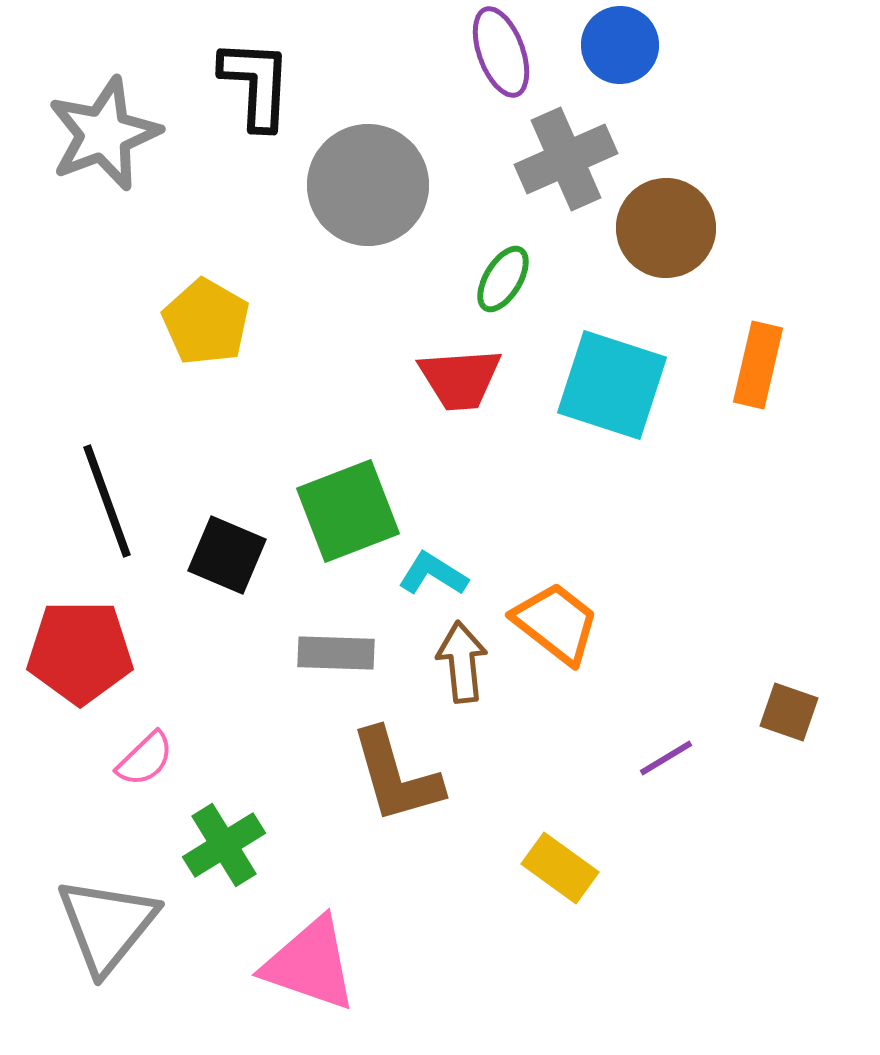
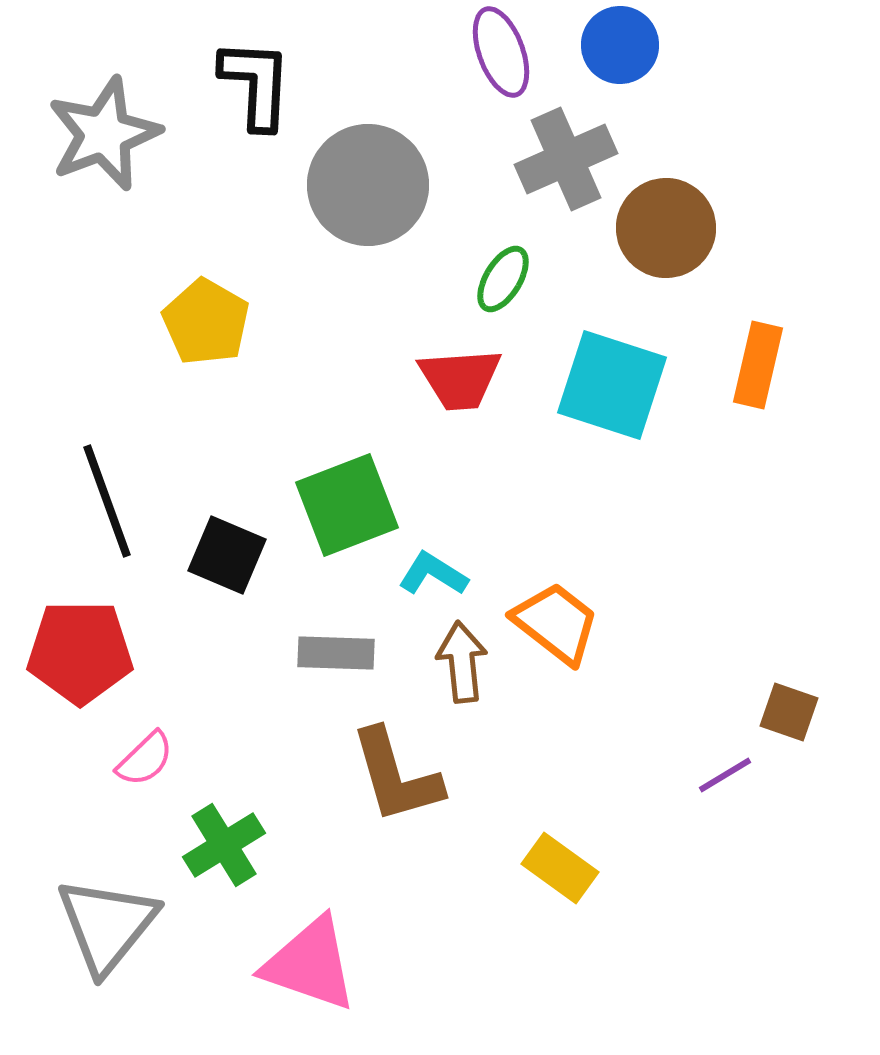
green square: moved 1 px left, 6 px up
purple line: moved 59 px right, 17 px down
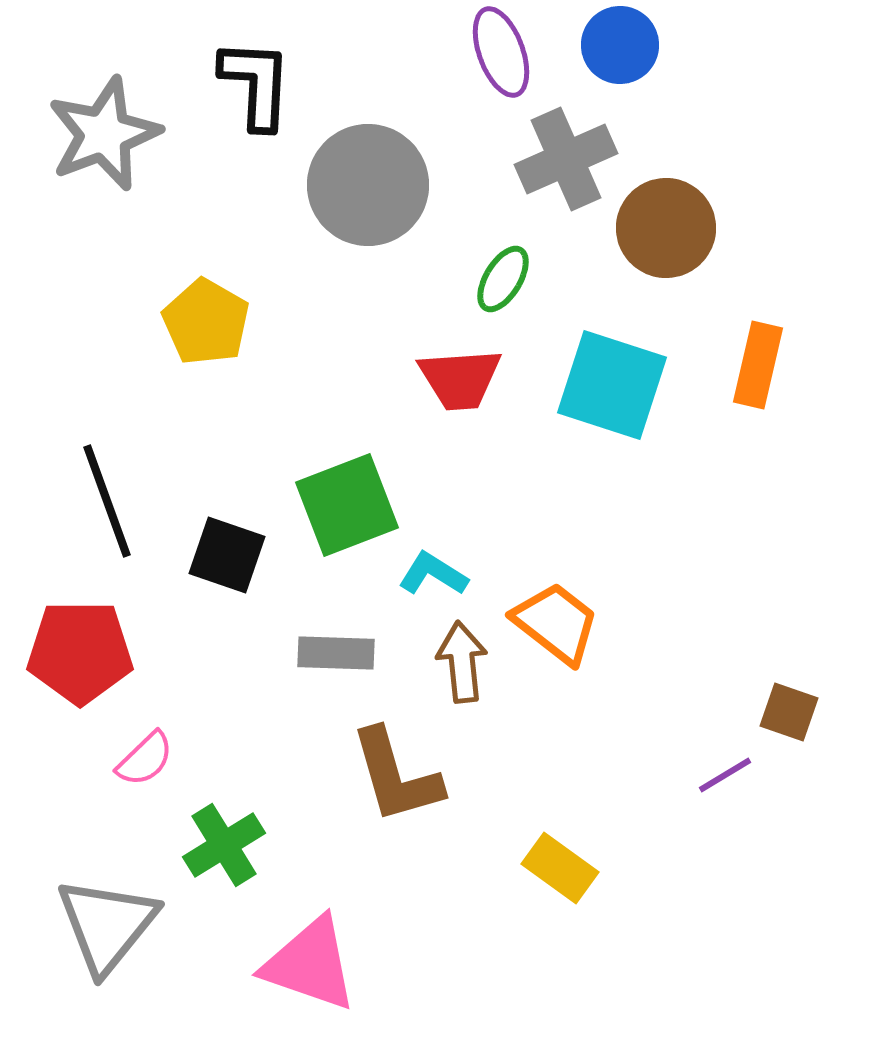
black square: rotated 4 degrees counterclockwise
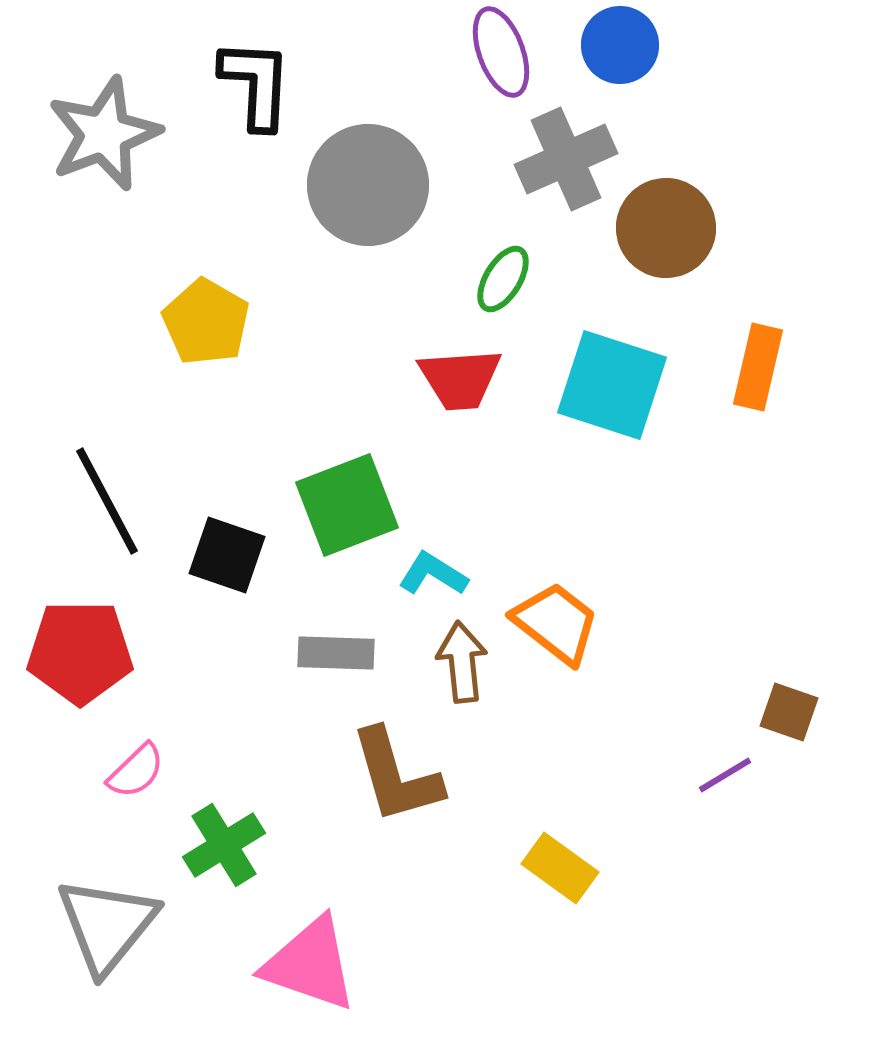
orange rectangle: moved 2 px down
black line: rotated 8 degrees counterclockwise
pink semicircle: moved 9 px left, 12 px down
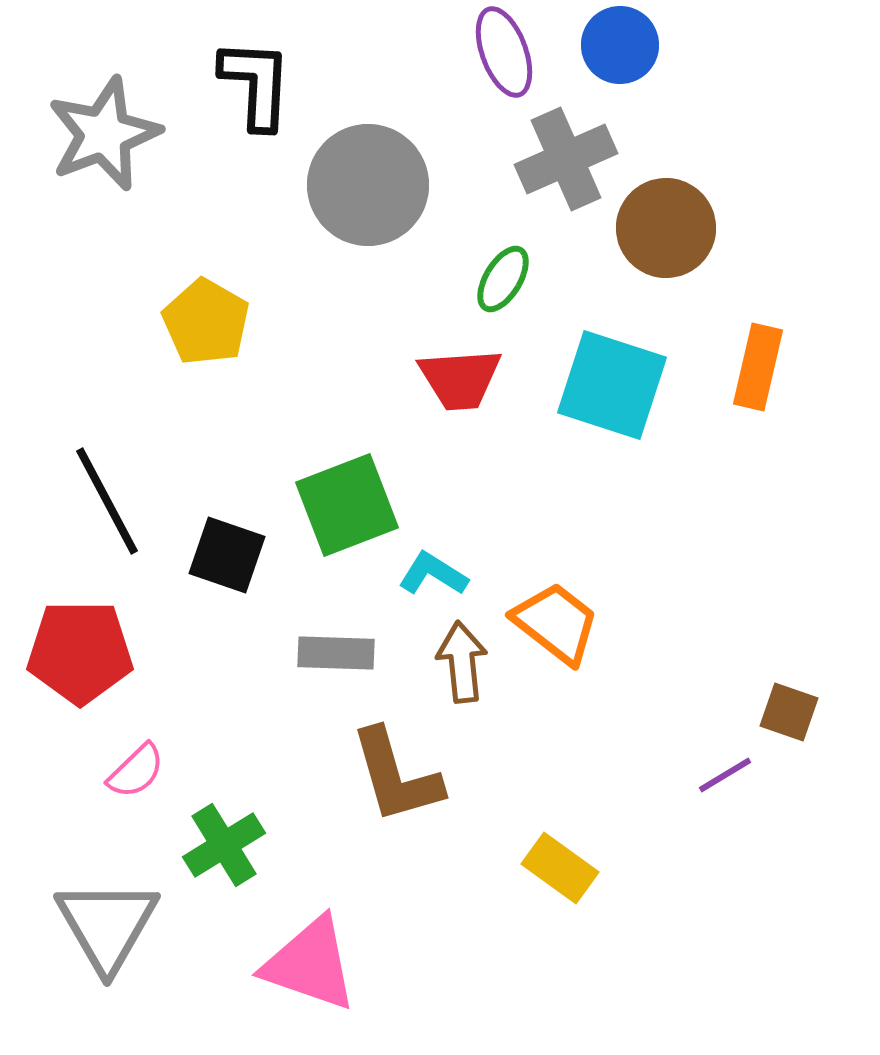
purple ellipse: moved 3 px right
gray triangle: rotated 9 degrees counterclockwise
